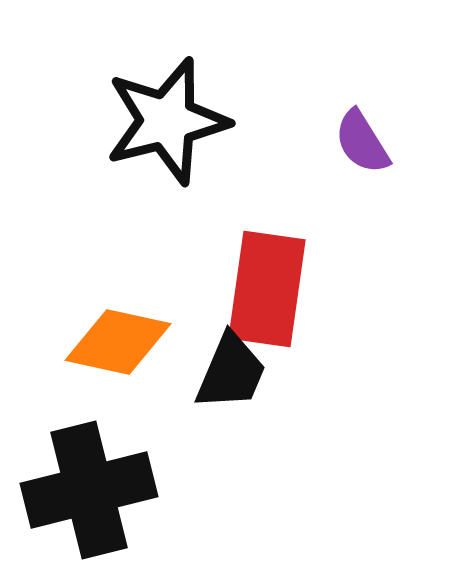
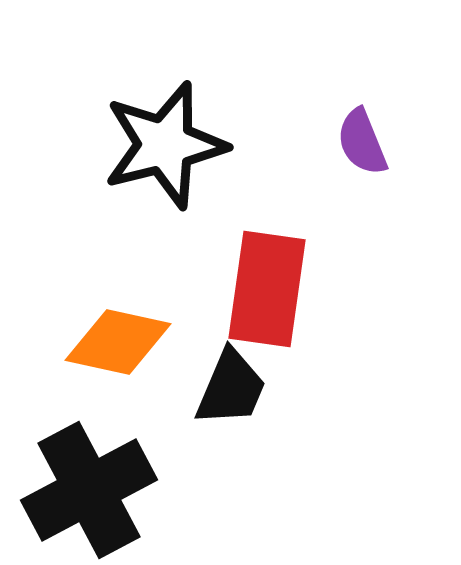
black star: moved 2 px left, 24 px down
purple semicircle: rotated 10 degrees clockwise
black trapezoid: moved 16 px down
black cross: rotated 14 degrees counterclockwise
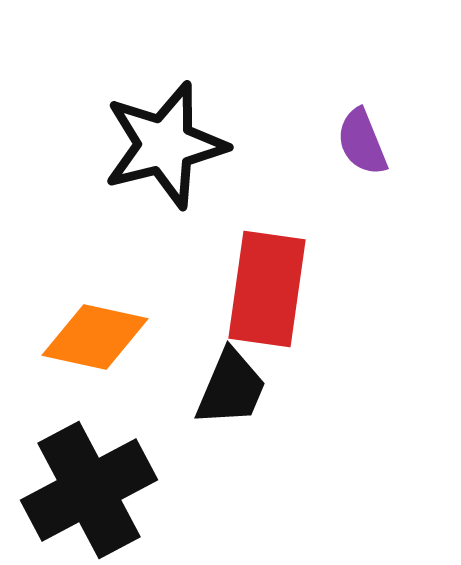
orange diamond: moved 23 px left, 5 px up
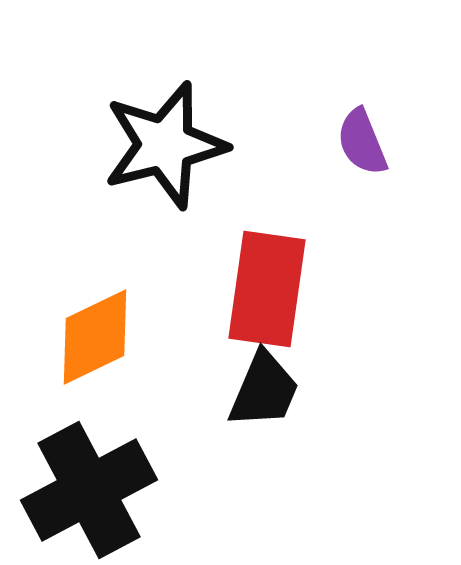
orange diamond: rotated 38 degrees counterclockwise
black trapezoid: moved 33 px right, 2 px down
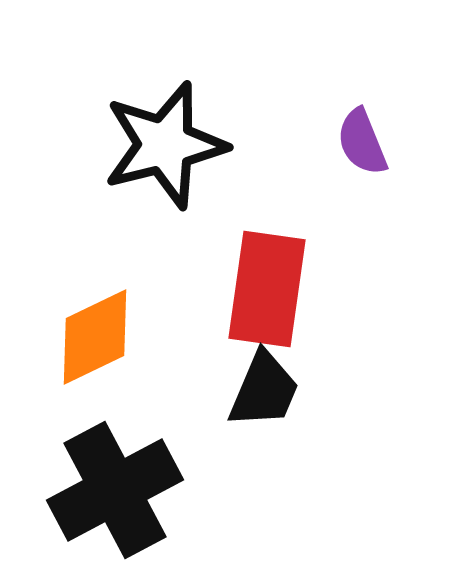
black cross: moved 26 px right
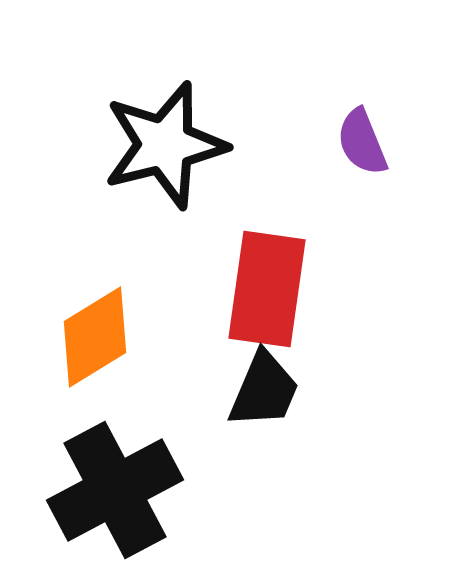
orange diamond: rotated 6 degrees counterclockwise
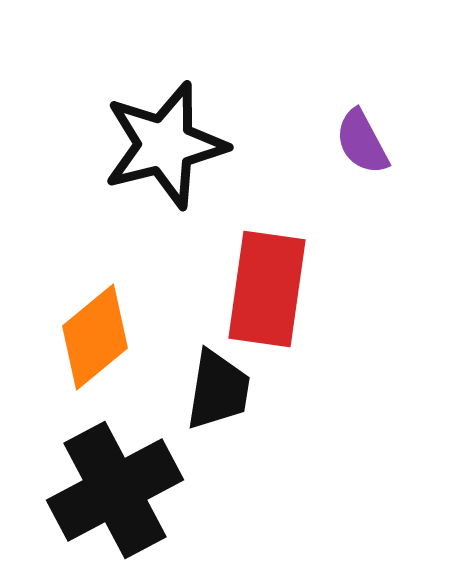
purple semicircle: rotated 6 degrees counterclockwise
orange diamond: rotated 8 degrees counterclockwise
black trapezoid: moved 46 px left; rotated 14 degrees counterclockwise
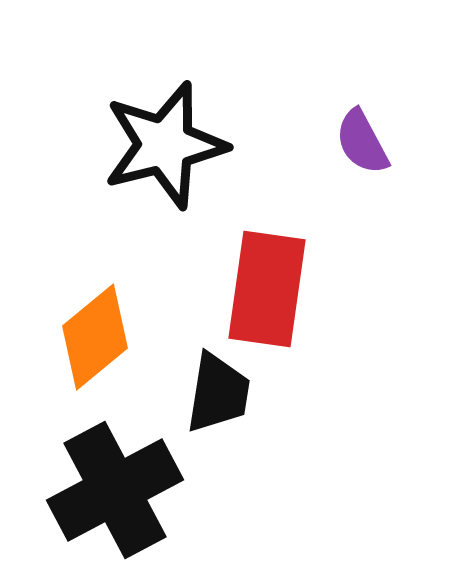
black trapezoid: moved 3 px down
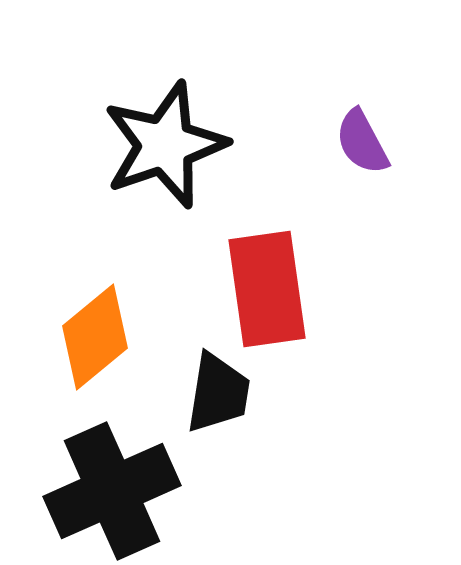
black star: rotated 5 degrees counterclockwise
red rectangle: rotated 16 degrees counterclockwise
black cross: moved 3 px left, 1 px down; rotated 4 degrees clockwise
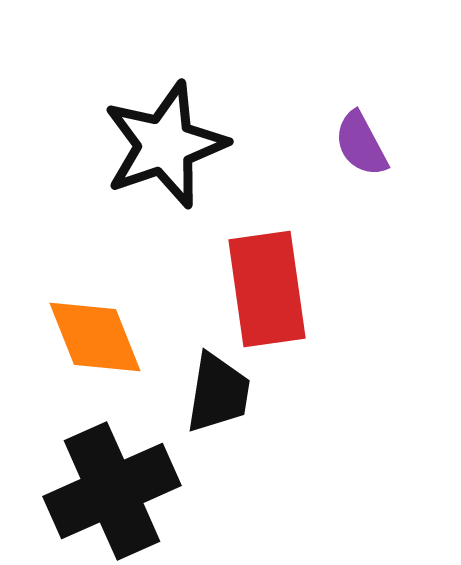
purple semicircle: moved 1 px left, 2 px down
orange diamond: rotated 72 degrees counterclockwise
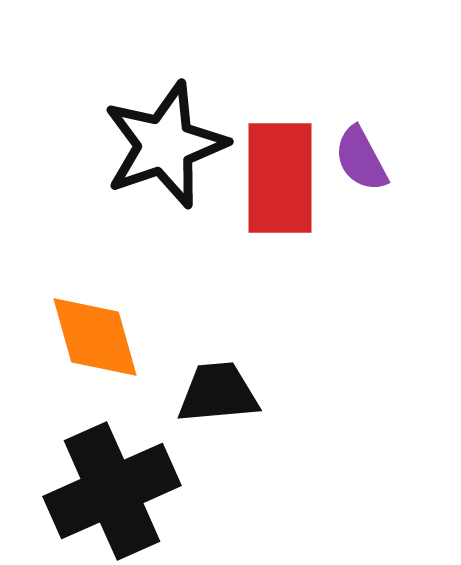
purple semicircle: moved 15 px down
red rectangle: moved 13 px right, 111 px up; rotated 8 degrees clockwise
orange diamond: rotated 6 degrees clockwise
black trapezoid: rotated 104 degrees counterclockwise
